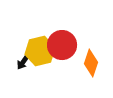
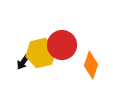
yellow hexagon: moved 1 px right, 2 px down
orange diamond: moved 2 px down
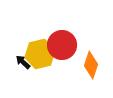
yellow hexagon: moved 1 px left, 1 px down
black arrow: rotated 98 degrees clockwise
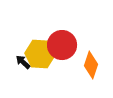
yellow hexagon: rotated 16 degrees clockwise
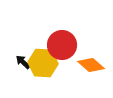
yellow hexagon: moved 3 px right, 9 px down
orange diamond: rotated 68 degrees counterclockwise
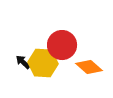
orange diamond: moved 2 px left, 2 px down
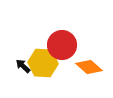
black arrow: moved 4 px down
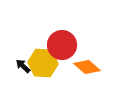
orange diamond: moved 2 px left
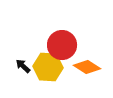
yellow hexagon: moved 5 px right, 4 px down
orange diamond: rotated 8 degrees counterclockwise
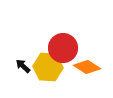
red circle: moved 1 px right, 3 px down
